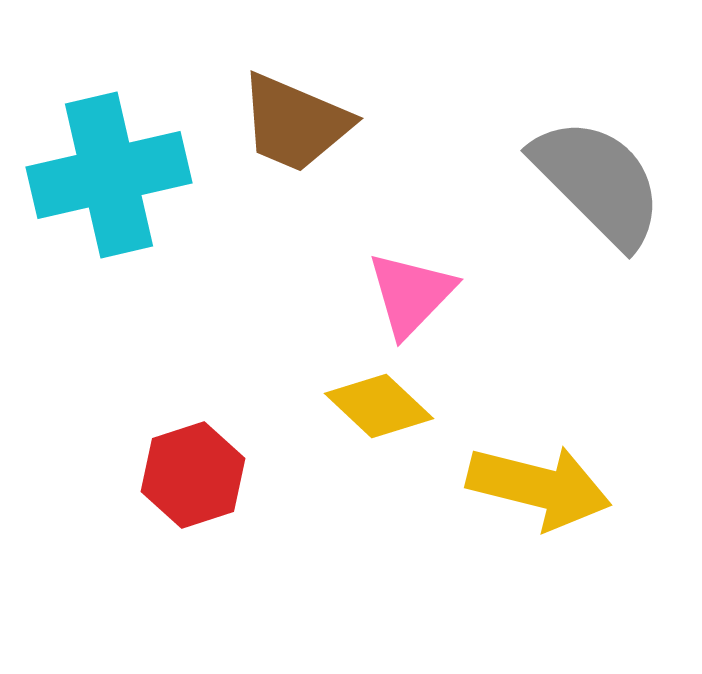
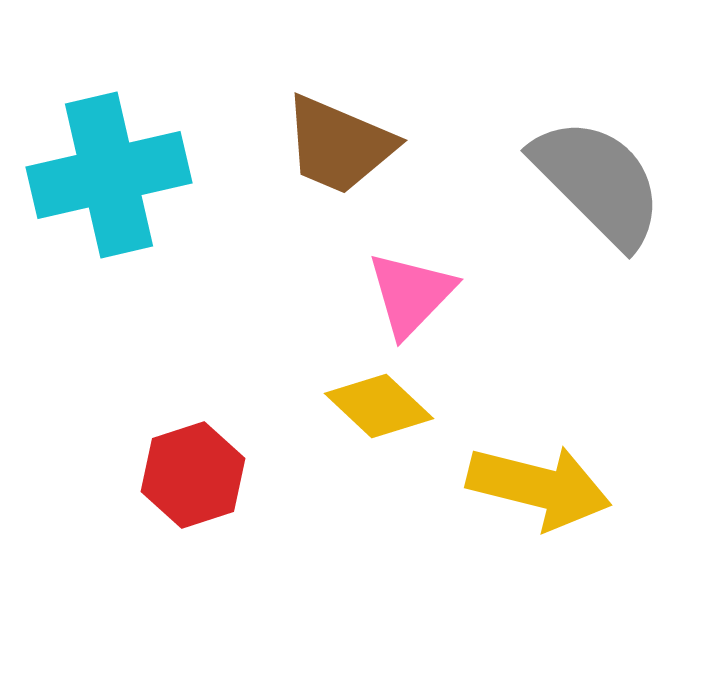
brown trapezoid: moved 44 px right, 22 px down
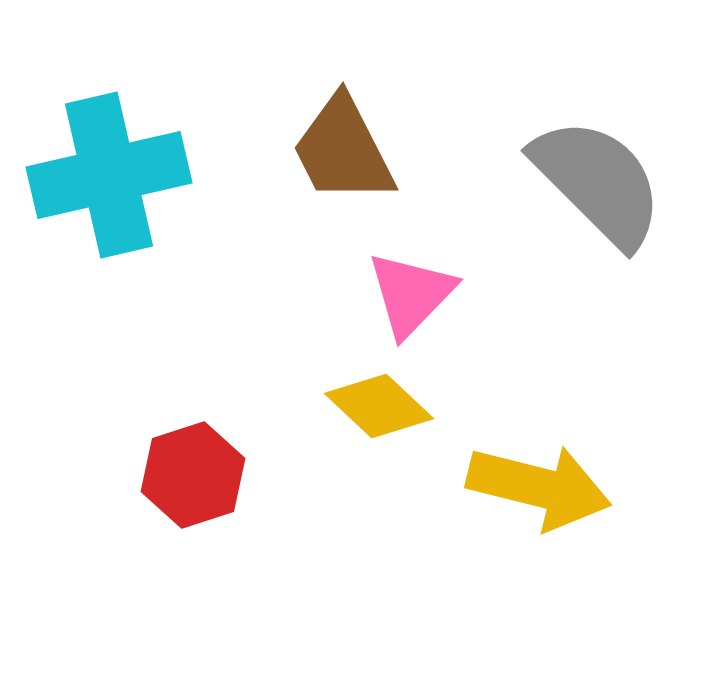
brown trapezoid: moved 4 px right, 5 px down; rotated 40 degrees clockwise
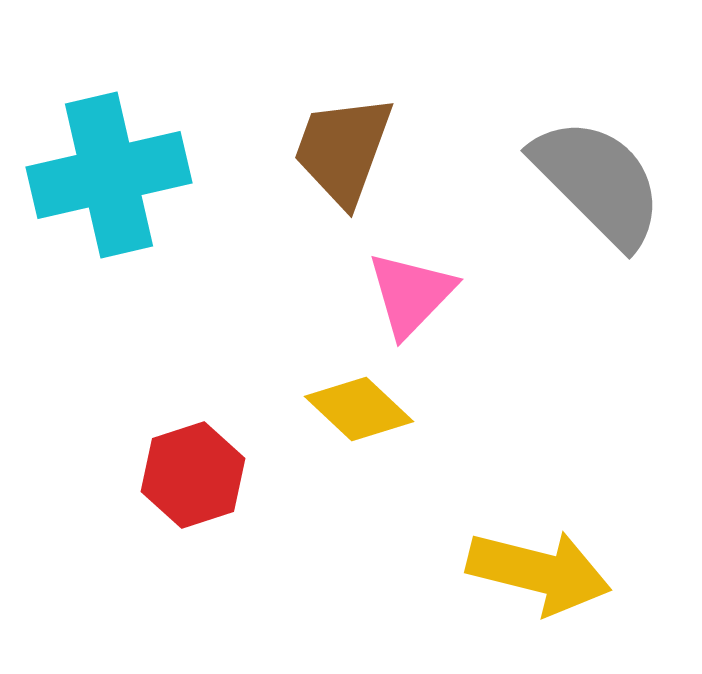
brown trapezoid: rotated 47 degrees clockwise
yellow diamond: moved 20 px left, 3 px down
yellow arrow: moved 85 px down
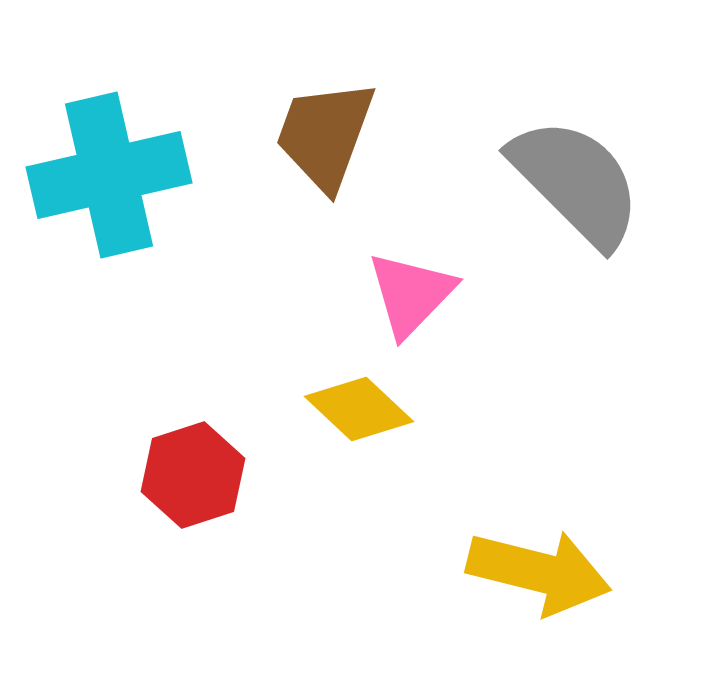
brown trapezoid: moved 18 px left, 15 px up
gray semicircle: moved 22 px left
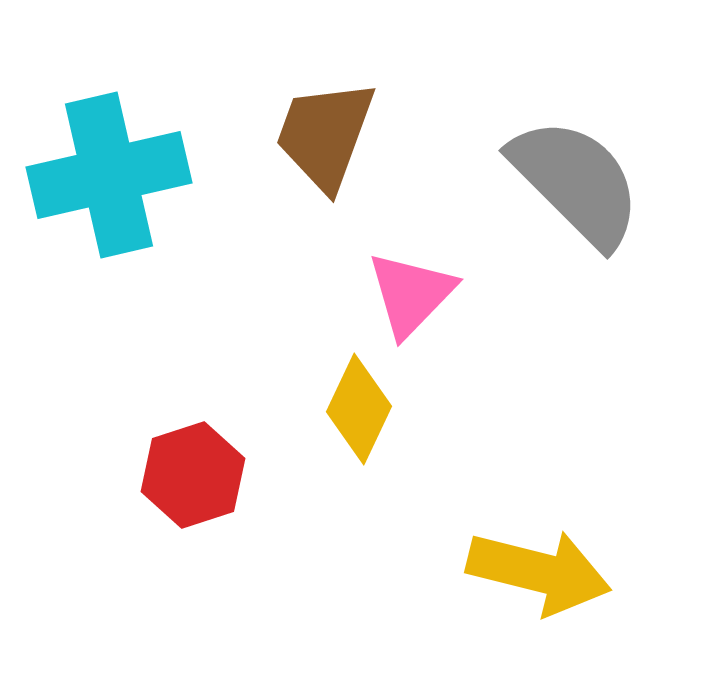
yellow diamond: rotated 72 degrees clockwise
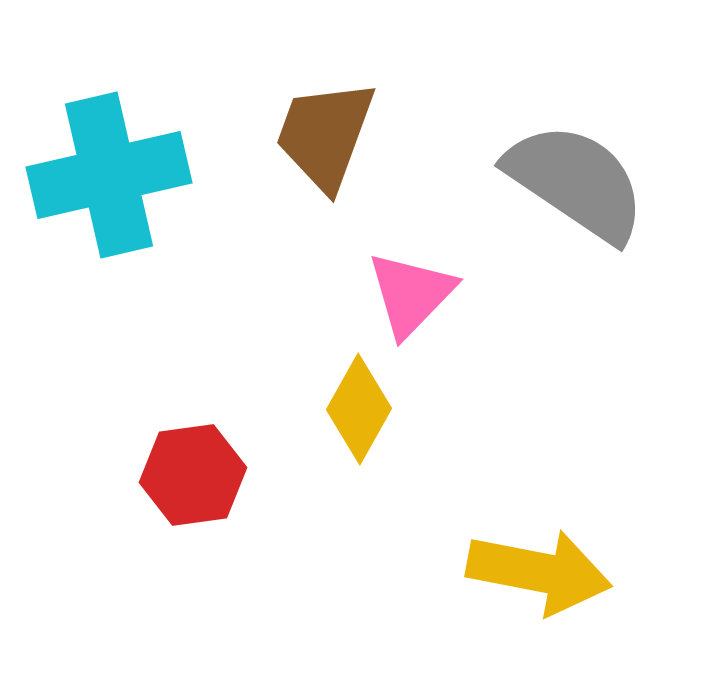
gray semicircle: rotated 11 degrees counterclockwise
yellow diamond: rotated 4 degrees clockwise
red hexagon: rotated 10 degrees clockwise
yellow arrow: rotated 3 degrees counterclockwise
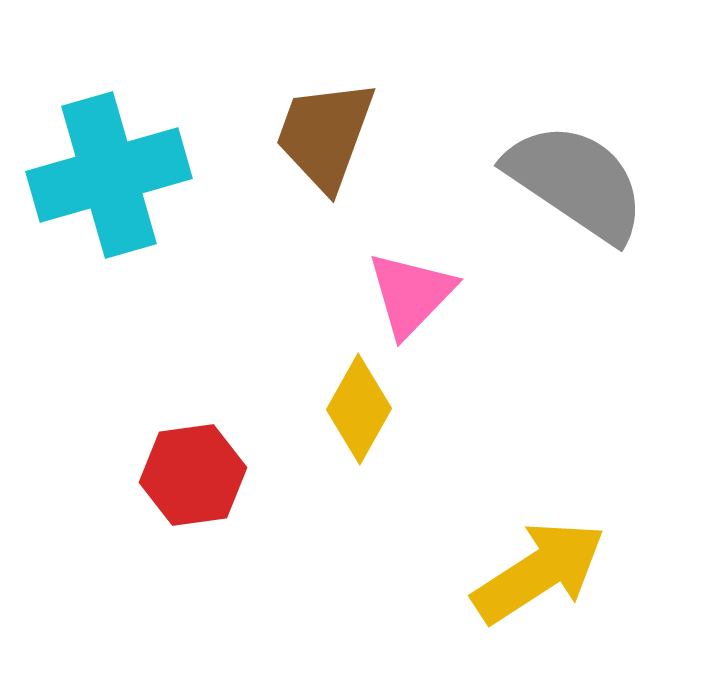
cyan cross: rotated 3 degrees counterclockwise
yellow arrow: rotated 44 degrees counterclockwise
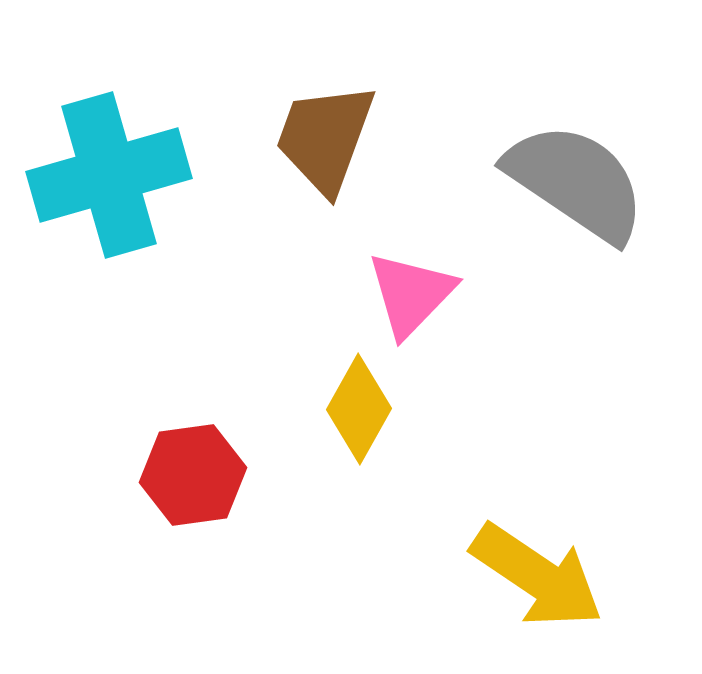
brown trapezoid: moved 3 px down
yellow arrow: moved 2 px left, 4 px down; rotated 67 degrees clockwise
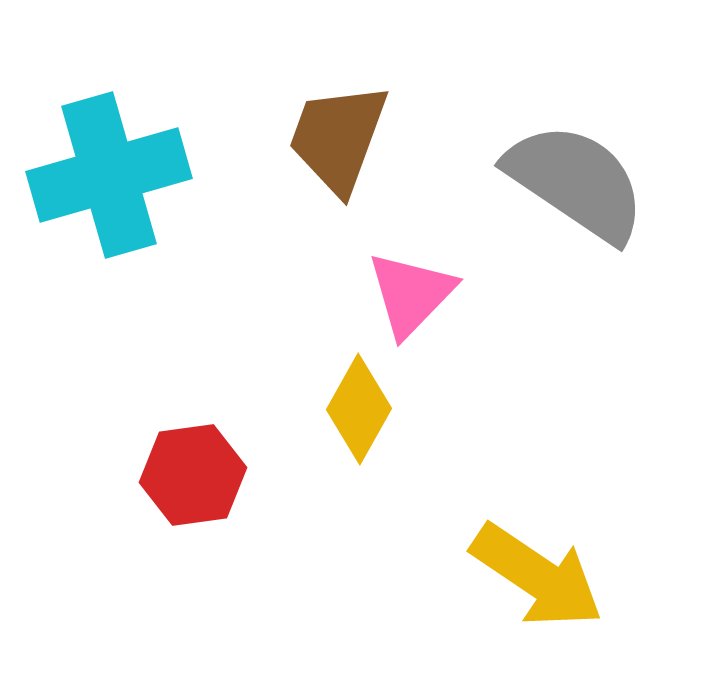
brown trapezoid: moved 13 px right
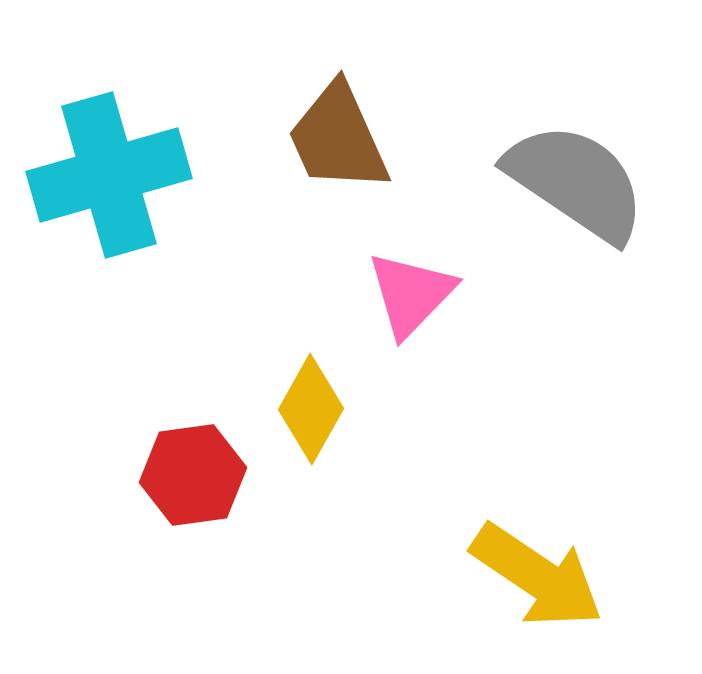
brown trapezoid: rotated 44 degrees counterclockwise
yellow diamond: moved 48 px left
